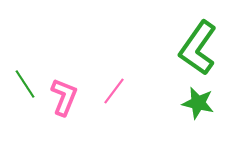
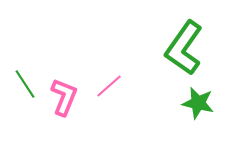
green L-shape: moved 14 px left
pink line: moved 5 px left, 5 px up; rotated 12 degrees clockwise
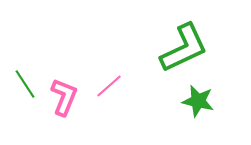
green L-shape: rotated 150 degrees counterclockwise
green star: moved 2 px up
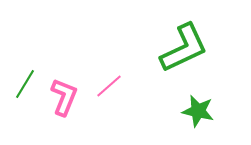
green line: rotated 64 degrees clockwise
green star: moved 10 px down
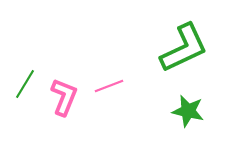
pink line: rotated 20 degrees clockwise
green star: moved 10 px left
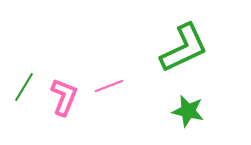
green line: moved 1 px left, 3 px down
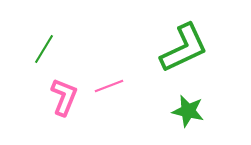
green line: moved 20 px right, 38 px up
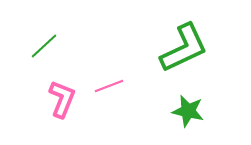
green line: moved 3 px up; rotated 16 degrees clockwise
pink L-shape: moved 2 px left, 2 px down
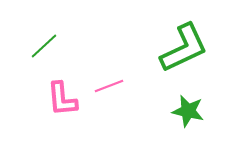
pink L-shape: rotated 153 degrees clockwise
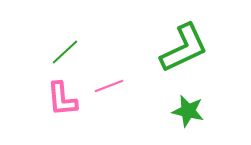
green line: moved 21 px right, 6 px down
